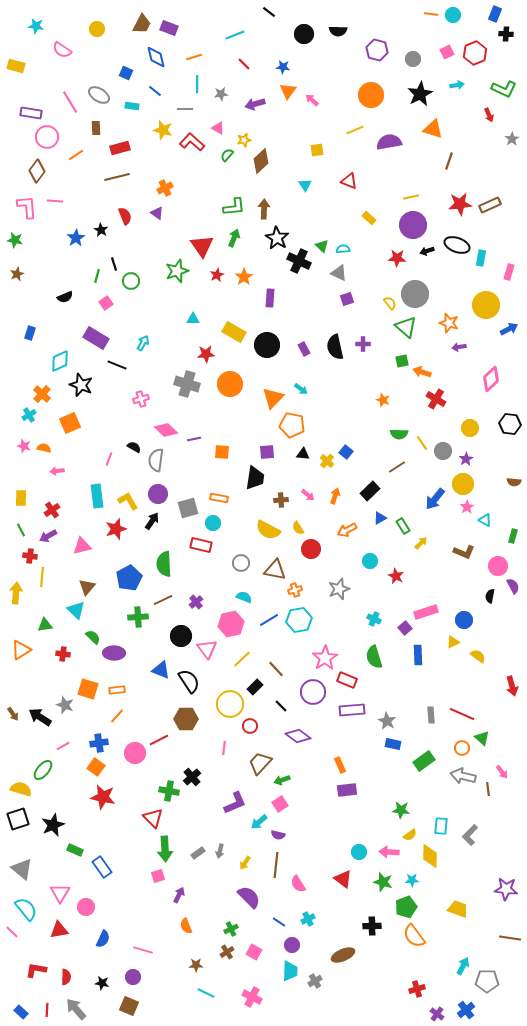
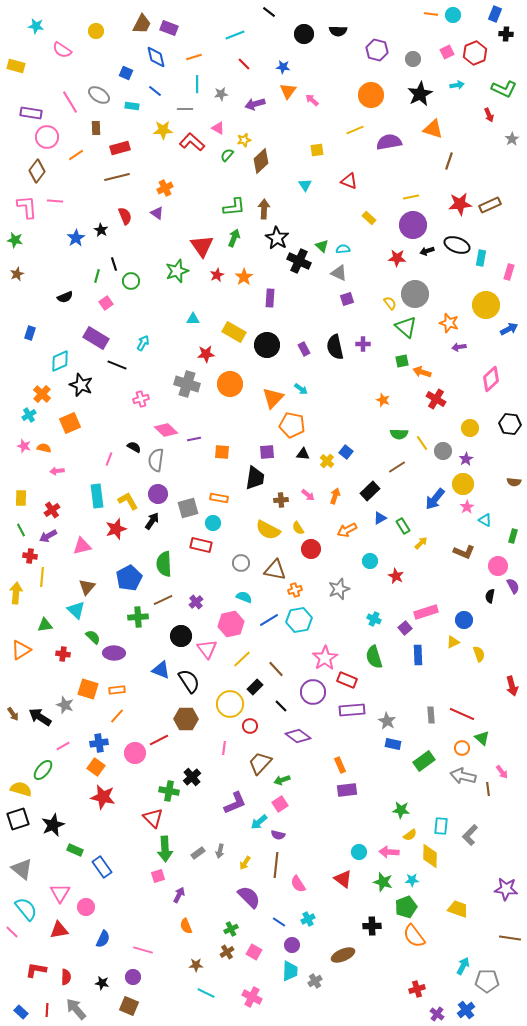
yellow circle at (97, 29): moved 1 px left, 2 px down
yellow star at (163, 130): rotated 18 degrees counterclockwise
yellow semicircle at (478, 656): moved 1 px right, 2 px up; rotated 35 degrees clockwise
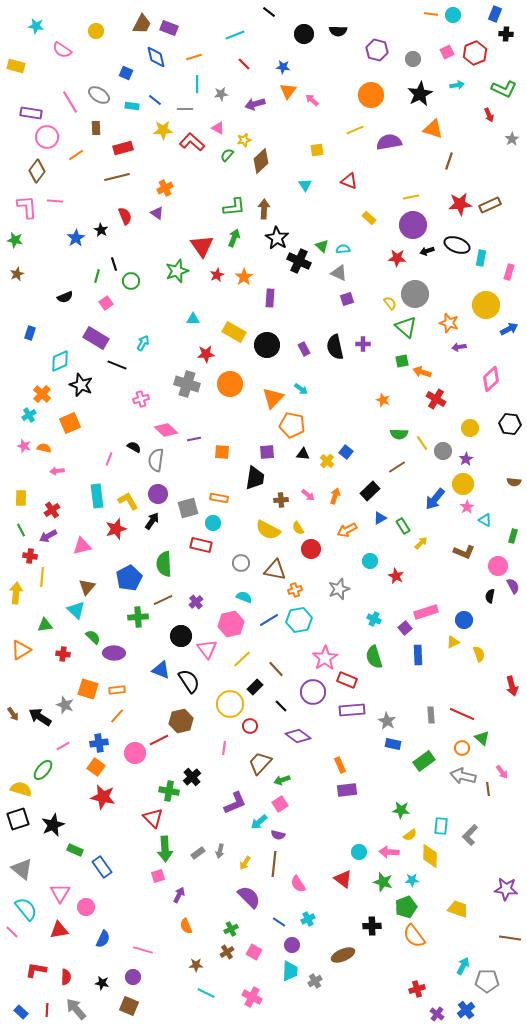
blue line at (155, 91): moved 9 px down
red rectangle at (120, 148): moved 3 px right
brown hexagon at (186, 719): moved 5 px left, 2 px down; rotated 15 degrees counterclockwise
brown line at (276, 865): moved 2 px left, 1 px up
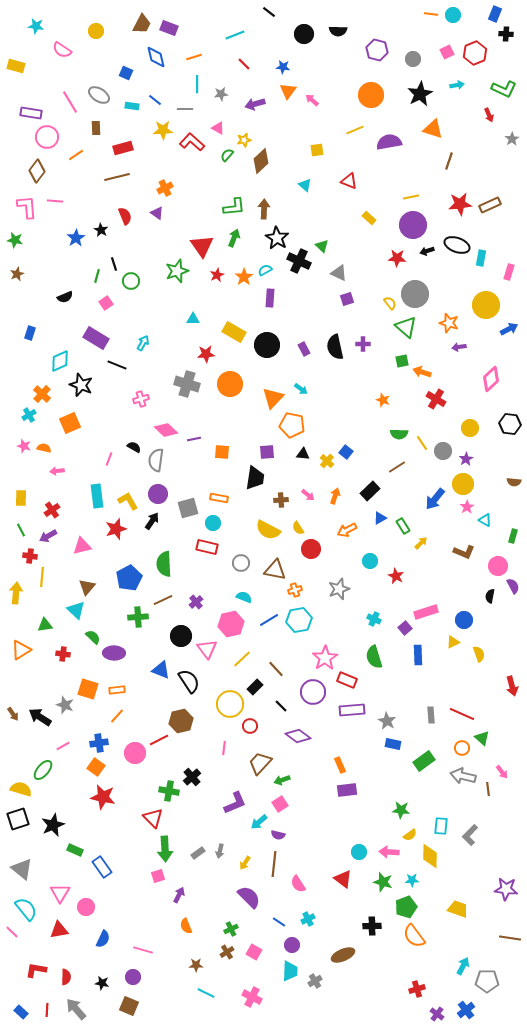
cyan triangle at (305, 185): rotated 16 degrees counterclockwise
cyan semicircle at (343, 249): moved 78 px left, 21 px down; rotated 24 degrees counterclockwise
red rectangle at (201, 545): moved 6 px right, 2 px down
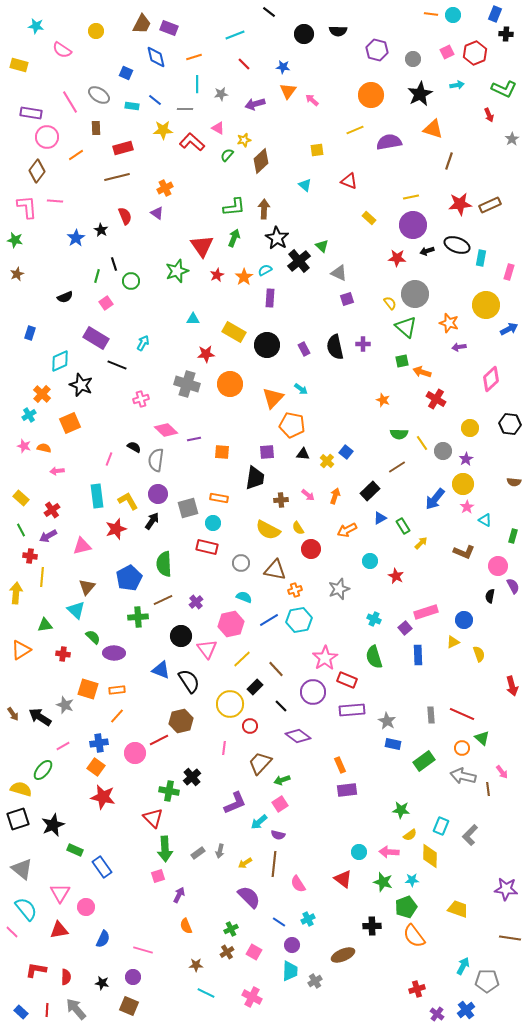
yellow rectangle at (16, 66): moved 3 px right, 1 px up
black cross at (299, 261): rotated 25 degrees clockwise
yellow rectangle at (21, 498): rotated 49 degrees counterclockwise
cyan rectangle at (441, 826): rotated 18 degrees clockwise
yellow arrow at (245, 863): rotated 24 degrees clockwise
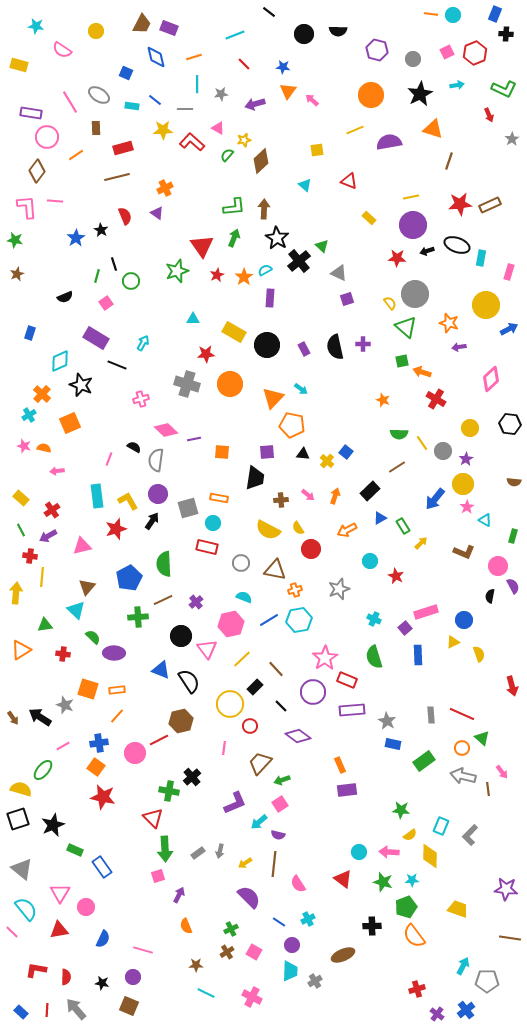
brown arrow at (13, 714): moved 4 px down
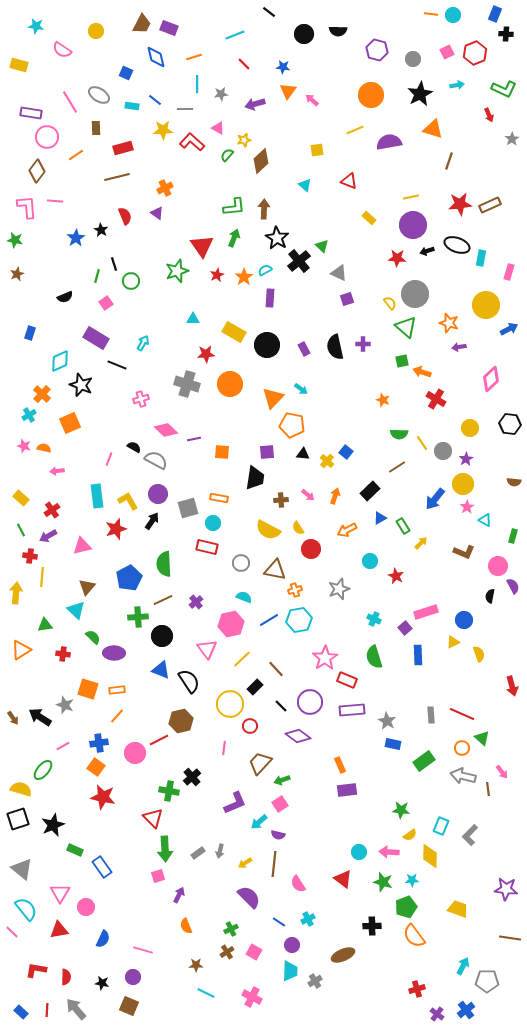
gray semicircle at (156, 460): rotated 110 degrees clockwise
black circle at (181, 636): moved 19 px left
purple circle at (313, 692): moved 3 px left, 10 px down
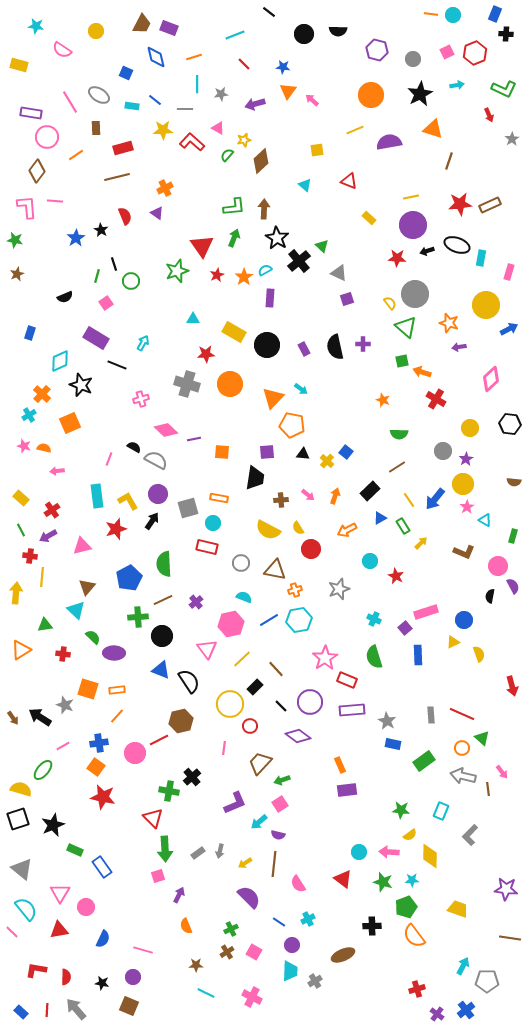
yellow line at (422, 443): moved 13 px left, 57 px down
cyan rectangle at (441, 826): moved 15 px up
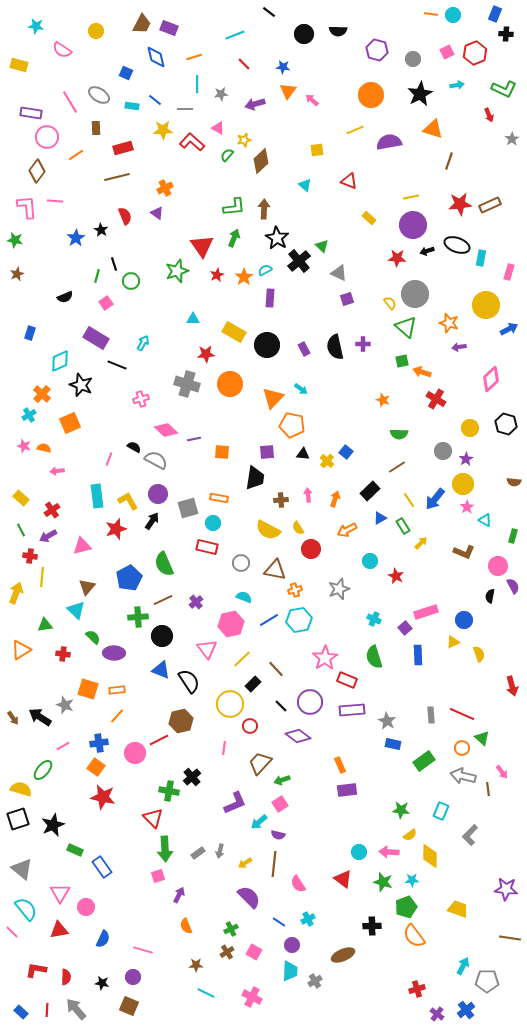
black hexagon at (510, 424): moved 4 px left; rotated 10 degrees clockwise
pink arrow at (308, 495): rotated 136 degrees counterclockwise
orange arrow at (335, 496): moved 3 px down
green semicircle at (164, 564): rotated 20 degrees counterclockwise
yellow arrow at (16, 593): rotated 15 degrees clockwise
black rectangle at (255, 687): moved 2 px left, 3 px up
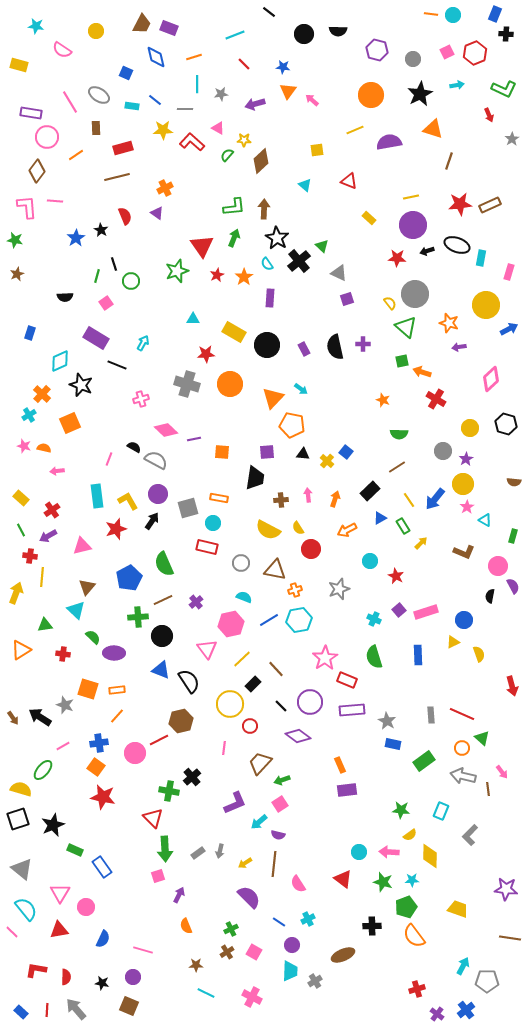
yellow star at (244, 140): rotated 16 degrees clockwise
cyan semicircle at (265, 270): moved 2 px right, 6 px up; rotated 96 degrees counterclockwise
black semicircle at (65, 297): rotated 21 degrees clockwise
purple square at (405, 628): moved 6 px left, 18 px up
